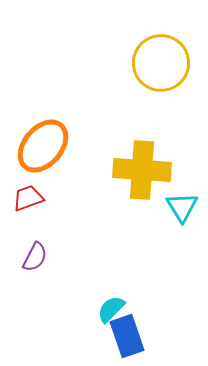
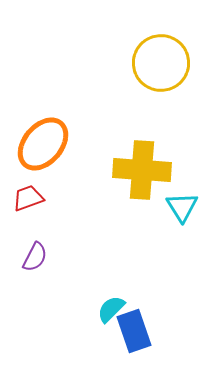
orange ellipse: moved 2 px up
blue rectangle: moved 7 px right, 5 px up
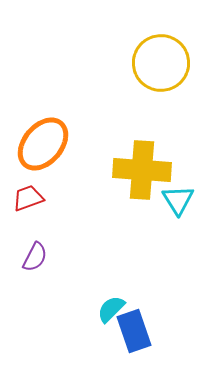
cyan triangle: moved 4 px left, 7 px up
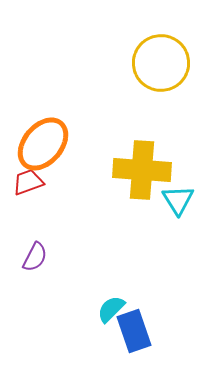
red trapezoid: moved 16 px up
